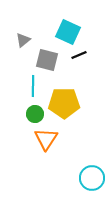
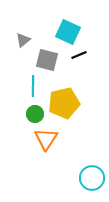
yellow pentagon: rotated 12 degrees counterclockwise
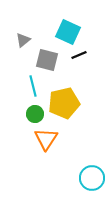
cyan line: rotated 15 degrees counterclockwise
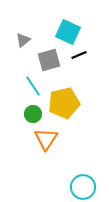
gray square: moved 2 px right; rotated 30 degrees counterclockwise
cyan line: rotated 20 degrees counterclockwise
green circle: moved 2 px left
cyan circle: moved 9 px left, 9 px down
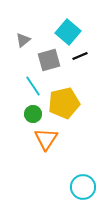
cyan square: rotated 15 degrees clockwise
black line: moved 1 px right, 1 px down
